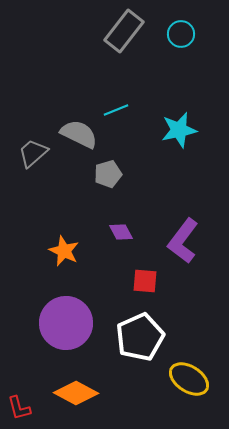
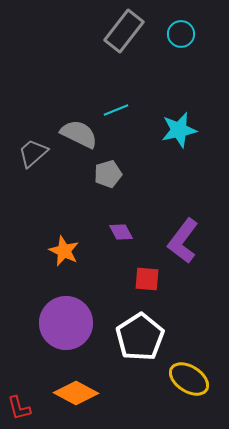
red square: moved 2 px right, 2 px up
white pentagon: rotated 9 degrees counterclockwise
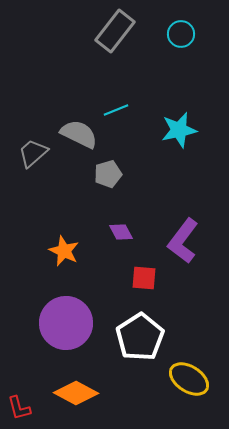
gray rectangle: moved 9 px left
red square: moved 3 px left, 1 px up
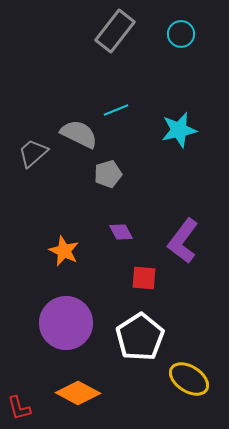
orange diamond: moved 2 px right
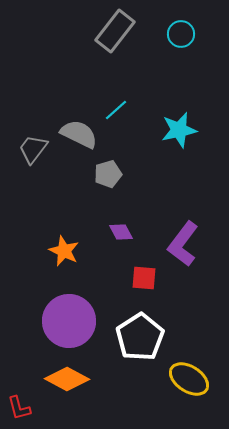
cyan line: rotated 20 degrees counterclockwise
gray trapezoid: moved 4 px up; rotated 12 degrees counterclockwise
purple L-shape: moved 3 px down
purple circle: moved 3 px right, 2 px up
orange diamond: moved 11 px left, 14 px up
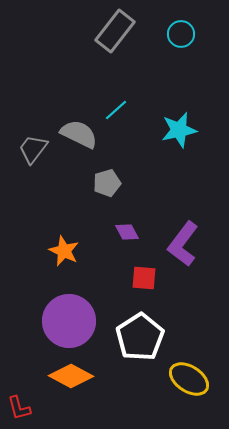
gray pentagon: moved 1 px left, 9 px down
purple diamond: moved 6 px right
orange diamond: moved 4 px right, 3 px up
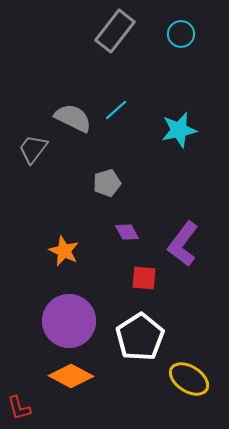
gray semicircle: moved 6 px left, 16 px up
